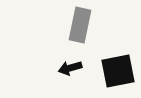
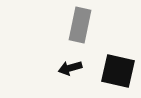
black square: rotated 24 degrees clockwise
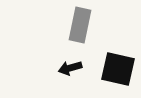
black square: moved 2 px up
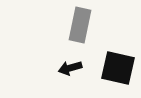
black square: moved 1 px up
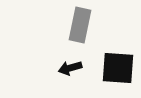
black square: rotated 9 degrees counterclockwise
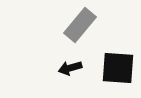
gray rectangle: rotated 28 degrees clockwise
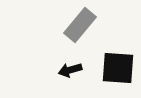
black arrow: moved 2 px down
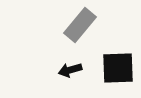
black square: rotated 6 degrees counterclockwise
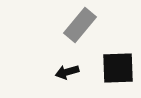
black arrow: moved 3 px left, 2 px down
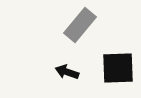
black arrow: rotated 35 degrees clockwise
